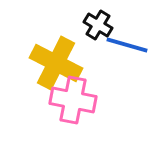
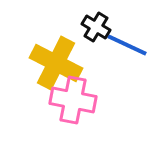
black cross: moved 2 px left, 2 px down
blue line: rotated 9 degrees clockwise
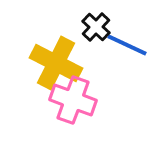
black cross: rotated 12 degrees clockwise
pink cross: rotated 9 degrees clockwise
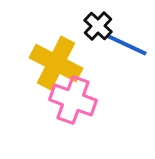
black cross: moved 2 px right, 1 px up
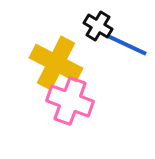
black cross: rotated 12 degrees counterclockwise
pink cross: moved 3 px left, 1 px down
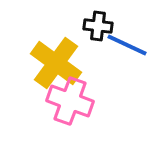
black cross: rotated 24 degrees counterclockwise
yellow cross: rotated 9 degrees clockwise
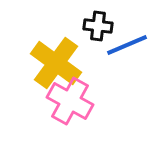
blue line: rotated 48 degrees counterclockwise
pink cross: rotated 9 degrees clockwise
